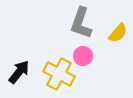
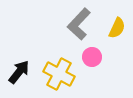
gray L-shape: moved 2 px left, 1 px down; rotated 24 degrees clockwise
yellow semicircle: moved 1 px left, 5 px up; rotated 15 degrees counterclockwise
pink circle: moved 9 px right, 1 px down
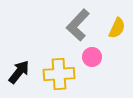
gray L-shape: moved 1 px left, 1 px down
yellow cross: rotated 32 degrees counterclockwise
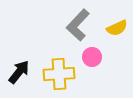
yellow semicircle: rotated 40 degrees clockwise
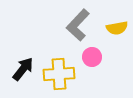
yellow semicircle: rotated 15 degrees clockwise
black arrow: moved 4 px right, 3 px up
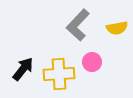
pink circle: moved 5 px down
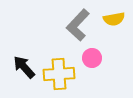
yellow semicircle: moved 3 px left, 9 px up
pink circle: moved 4 px up
black arrow: moved 1 px right, 2 px up; rotated 80 degrees counterclockwise
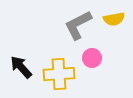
gray L-shape: rotated 20 degrees clockwise
black arrow: moved 3 px left
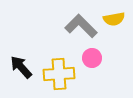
gray L-shape: moved 3 px right, 1 px down; rotated 72 degrees clockwise
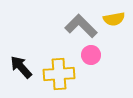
pink circle: moved 1 px left, 3 px up
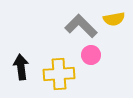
black arrow: rotated 35 degrees clockwise
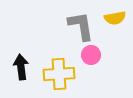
yellow semicircle: moved 1 px right, 1 px up
gray L-shape: rotated 36 degrees clockwise
